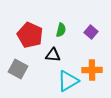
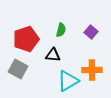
red pentagon: moved 4 px left, 4 px down; rotated 30 degrees clockwise
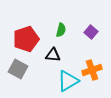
orange cross: rotated 18 degrees counterclockwise
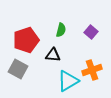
red pentagon: moved 1 px down
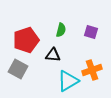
purple square: rotated 24 degrees counterclockwise
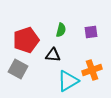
purple square: rotated 24 degrees counterclockwise
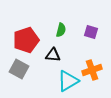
purple square: rotated 24 degrees clockwise
gray square: moved 1 px right
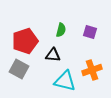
purple square: moved 1 px left
red pentagon: moved 1 px left, 1 px down
cyan triangle: moved 3 px left; rotated 45 degrees clockwise
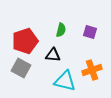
gray square: moved 2 px right, 1 px up
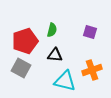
green semicircle: moved 9 px left
black triangle: moved 2 px right
